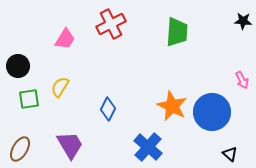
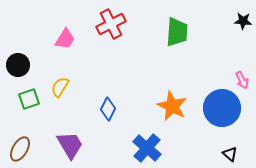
black circle: moved 1 px up
green square: rotated 10 degrees counterclockwise
blue circle: moved 10 px right, 4 px up
blue cross: moved 1 px left, 1 px down
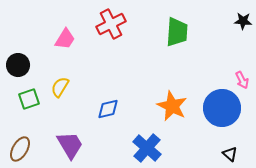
blue diamond: rotated 50 degrees clockwise
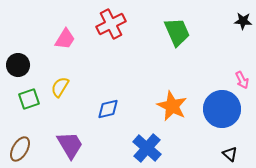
green trapezoid: rotated 28 degrees counterclockwise
blue circle: moved 1 px down
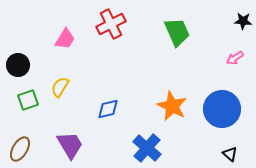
pink arrow: moved 7 px left, 22 px up; rotated 84 degrees clockwise
green square: moved 1 px left, 1 px down
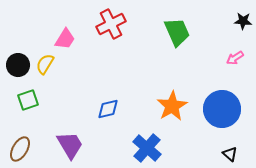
yellow semicircle: moved 15 px left, 23 px up
orange star: rotated 16 degrees clockwise
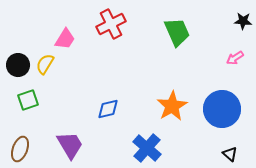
brown ellipse: rotated 10 degrees counterclockwise
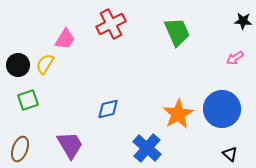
orange star: moved 6 px right, 8 px down
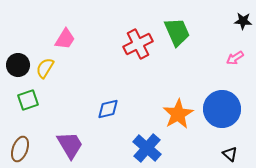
red cross: moved 27 px right, 20 px down
yellow semicircle: moved 4 px down
